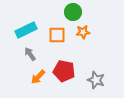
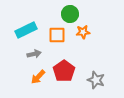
green circle: moved 3 px left, 2 px down
gray arrow: moved 4 px right; rotated 112 degrees clockwise
red pentagon: rotated 25 degrees clockwise
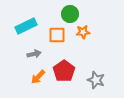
cyan rectangle: moved 4 px up
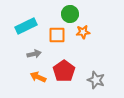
orange arrow: rotated 70 degrees clockwise
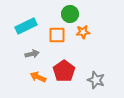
gray arrow: moved 2 px left
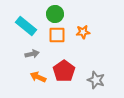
green circle: moved 15 px left
cyan rectangle: rotated 65 degrees clockwise
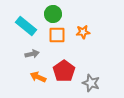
green circle: moved 2 px left
gray star: moved 5 px left, 3 px down
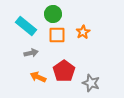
orange star: rotated 24 degrees counterclockwise
gray arrow: moved 1 px left, 1 px up
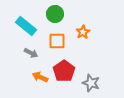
green circle: moved 2 px right
orange square: moved 6 px down
gray arrow: rotated 40 degrees clockwise
orange arrow: moved 2 px right
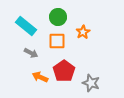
green circle: moved 3 px right, 3 px down
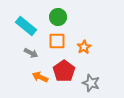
orange star: moved 1 px right, 15 px down
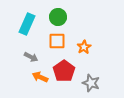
cyan rectangle: moved 1 px right, 2 px up; rotated 75 degrees clockwise
gray arrow: moved 4 px down
